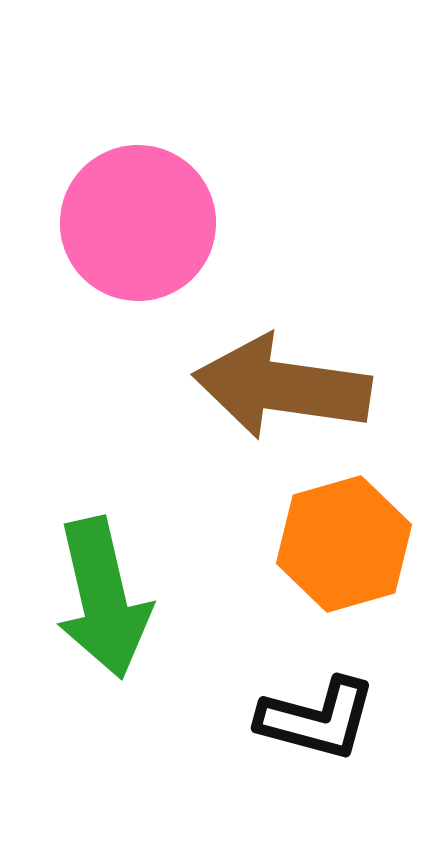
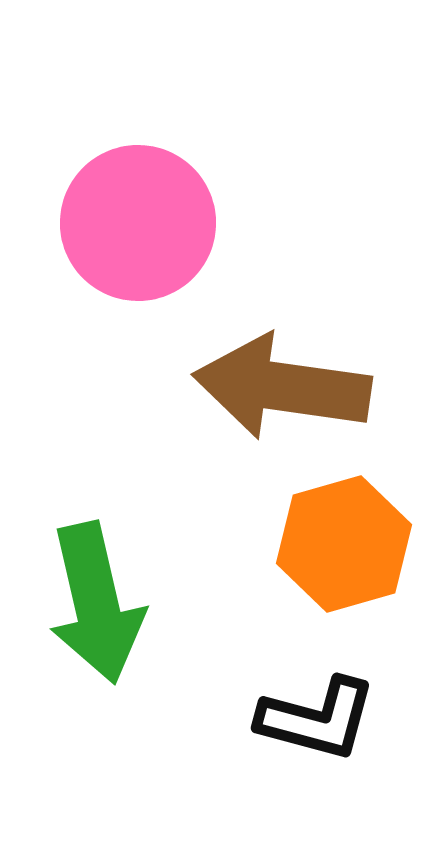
green arrow: moved 7 px left, 5 px down
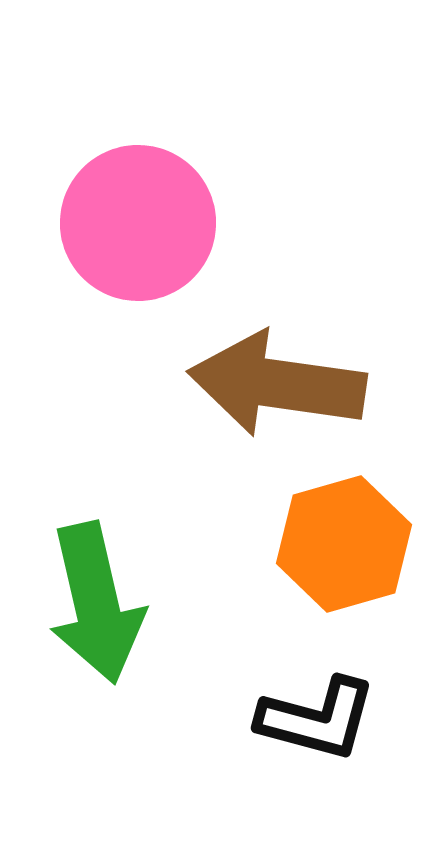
brown arrow: moved 5 px left, 3 px up
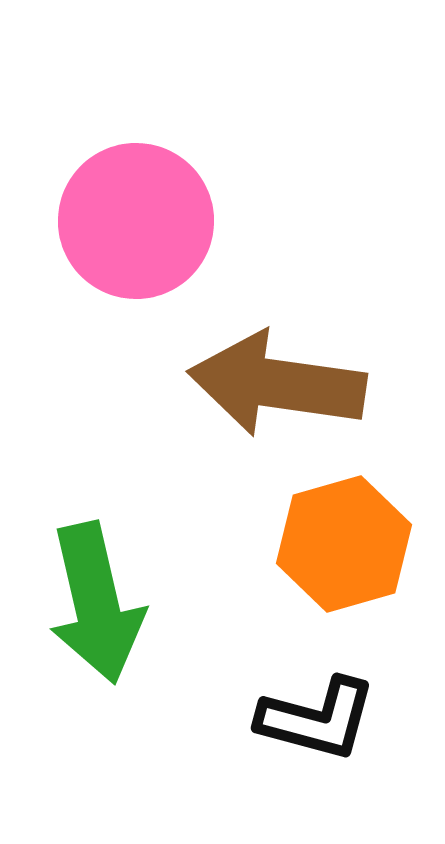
pink circle: moved 2 px left, 2 px up
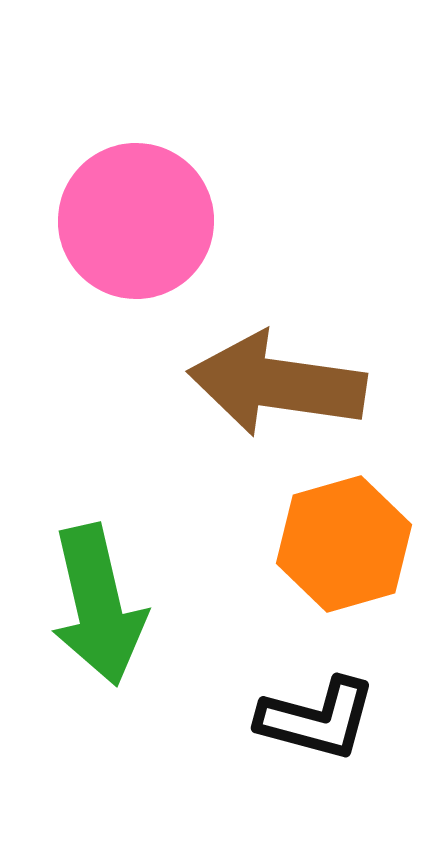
green arrow: moved 2 px right, 2 px down
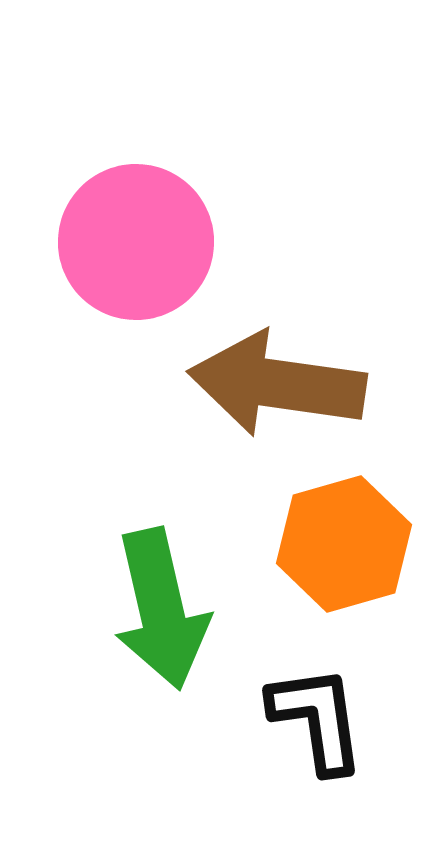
pink circle: moved 21 px down
green arrow: moved 63 px right, 4 px down
black L-shape: rotated 113 degrees counterclockwise
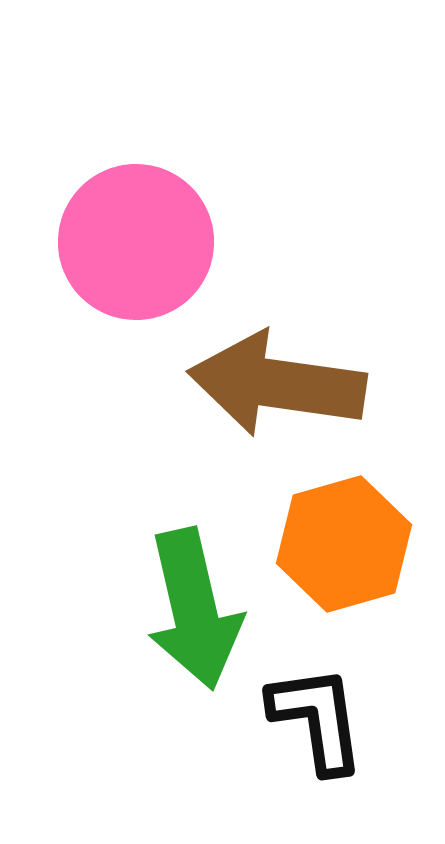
green arrow: moved 33 px right
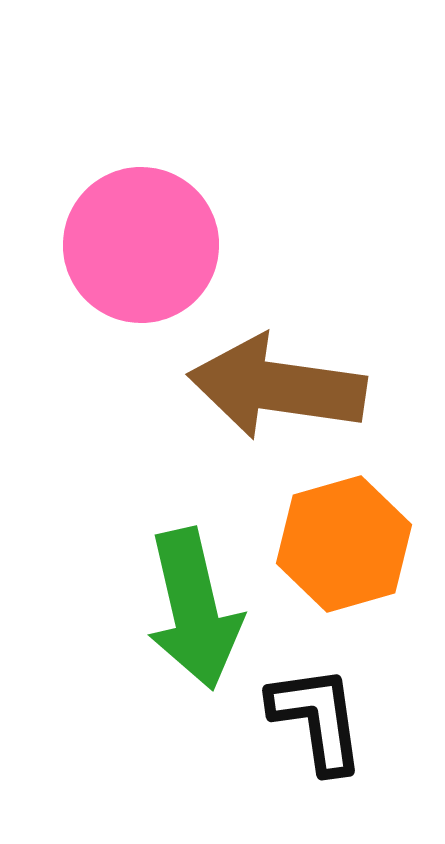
pink circle: moved 5 px right, 3 px down
brown arrow: moved 3 px down
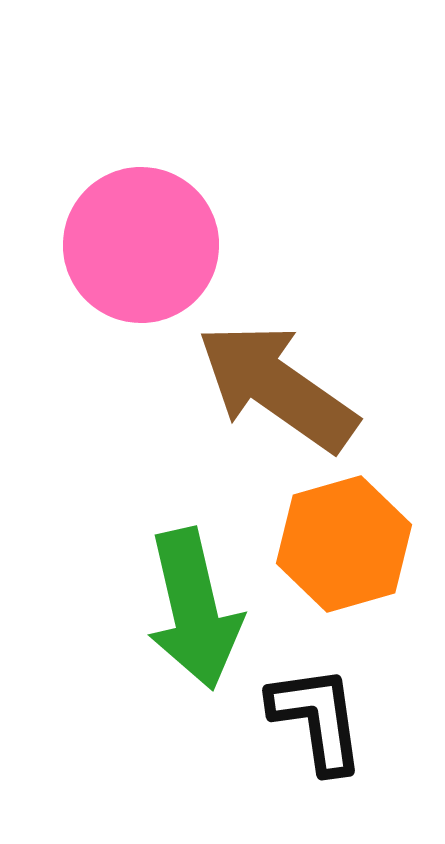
brown arrow: rotated 27 degrees clockwise
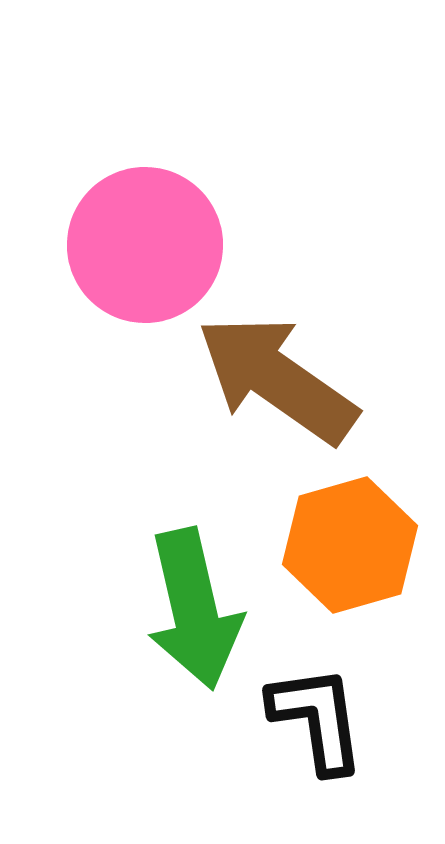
pink circle: moved 4 px right
brown arrow: moved 8 px up
orange hexagon: moved 6 px right, 1 px down
